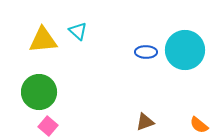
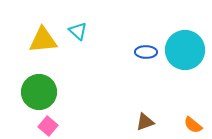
orange semicircle: moved 6 px left
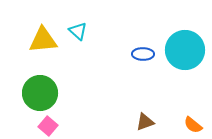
blue ellipse: moved 3 px left, 2 px down
green circle: moved 1 px right, 1 px down
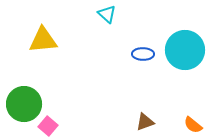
cyan triangle: moved 29 px right, 17 px up
green circle: moved 16 px left, 11 px down
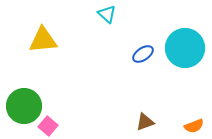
cyan circle: moved 2 px up
blue ellipse: rotated 35 degrees counterclockwise
green circle: moved 2 px down
orange semicircle: moved 1 px right, 1 px down; rotated 60 degrees counterclockwise
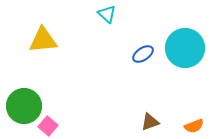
brown triangle: moved 5 px right
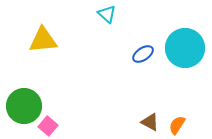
brown triangle: rotated 48 degrees clockwise
orange semicircle: moved 17 px left, 1 px up; rotated 144 degrees clockwise
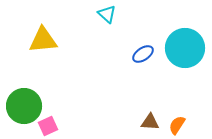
brown triangle: rotated 24 degrees counterclockwise
pink square: rotated 24 degrees clockwise
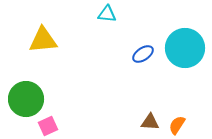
cyan triangle: rotated 36 degrees counterclockwise
green circle: moved 2 px right, 7 px up
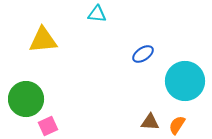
cyan triangle: moved 10 px left
cyan circle: moved 33 px down
